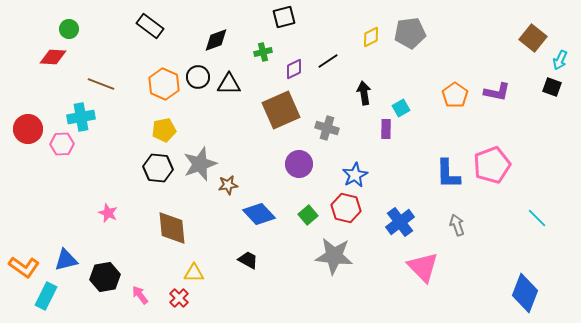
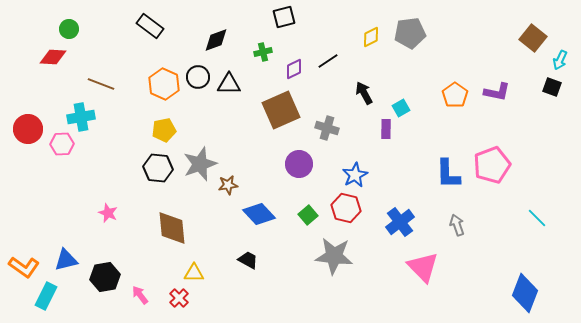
black arrow at (364, 93): rotated 20 degrees counterclockwise
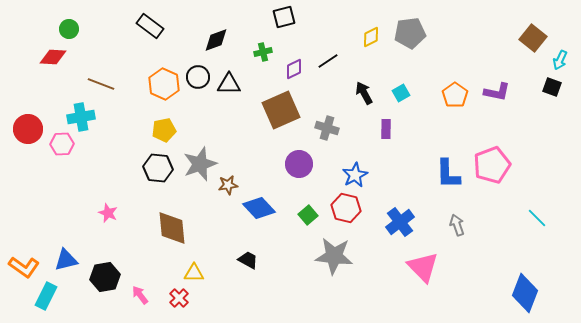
cyan square at (401, 108): moved 15 px up
blue diamond at (259, 214): moved 6 px up
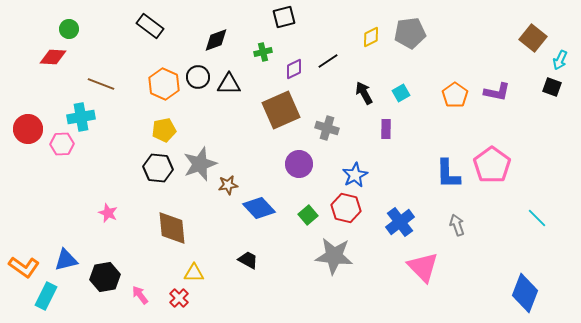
pink pentagon at (492, 165): rotated 15 degrees counterclockwise
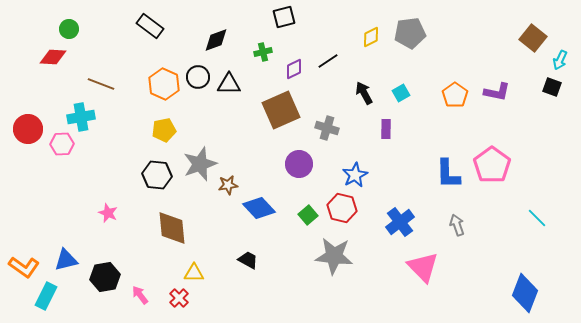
black hexagon at (158, 168): moved 1 px left, 7 px down
red hexagon at (346, 208): moved 4 px left
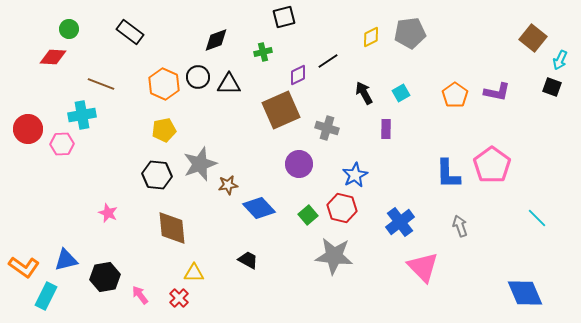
black rectangle at (150, 26): moved 20 px left, 6 px down
purple diamond at (294, 69): moved 4 px right, 6 px down
cyan cross at (81, 117): moved 1 px right, 2 px up
gray arrow at (457, 225): moved 3 px right, 1 px down
blue diamond at (525, 293): rotated 45 degrees counterclockwise
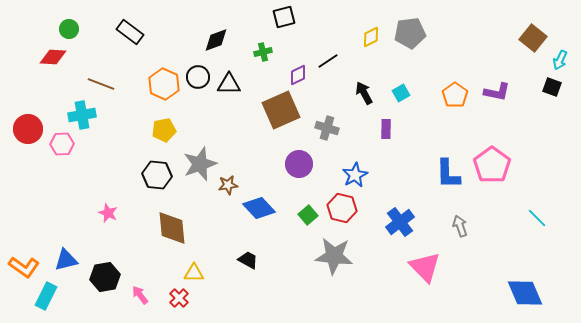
pink triangle at (423, 267): moved 2 px right
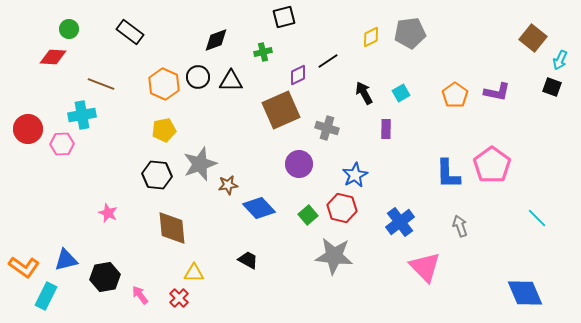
black triangle at (229, 84): moved 2 px right, 3 px up
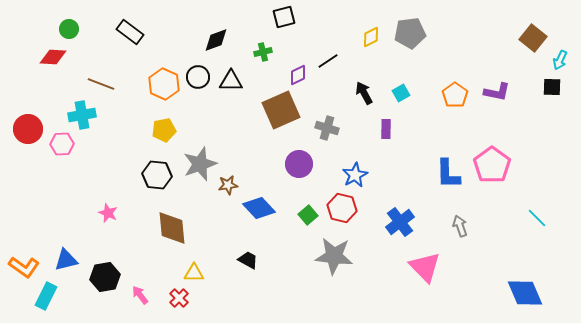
black square at (552, 87): rotated 18 degrees counterclockwise
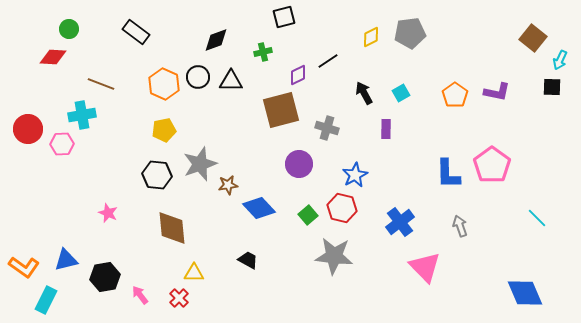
black rectangle at (130, 32): moved 6 px right
brown square at (281, 110): rotated 9 degrees clockwise
cyan rectangle at (46, 296): moved 4 px down
